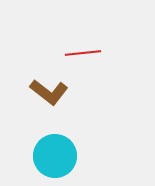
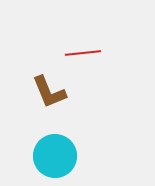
brown L-shape: rotated 30 degrees clockwise
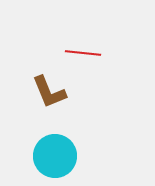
red line: rotated 12 degrees clockwise
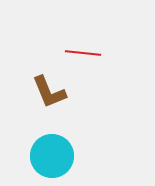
cyan circle: moved 3 px left
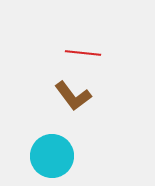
brown L-shape: moved 24 px right, 4 px down; rotated 15 degrees counterclockwise
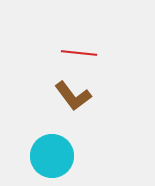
red line: moved 4 px left
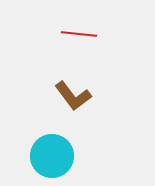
red line: moved 19 px up
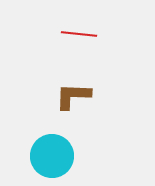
brown L-shape: rotated 129 degrees clockwise
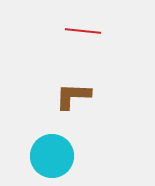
red line: moved 4 px right, 3 px up
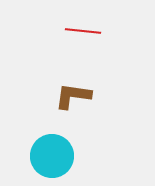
brown L-shape: rotated 6 degrees clockwise
